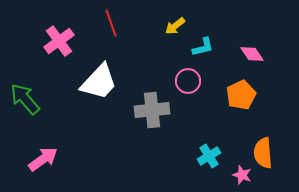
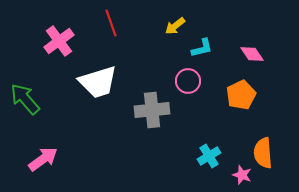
cyan L-shape: moved 1 px left, 1 px down
white trapezoid: moved 1 px left; rotated 30 degrees clockwise
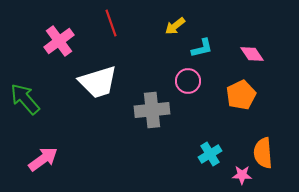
cyan cross: moved 1 px right, 2 px up
pink star: rotated 18 degrees counterclockwise
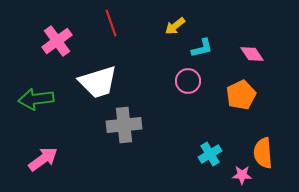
pink cross: moved 2 px left
green arrow: moved 11 px right; rotated 56 degrees counterclockwise
gray cross: moved 28 px left, 15 px down
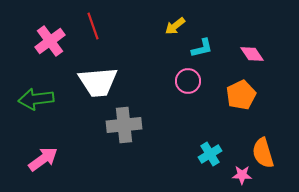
red line: moved 18 px left, 3 px down
pink cross: moved 7 px left
white trapezoid: rotated 12 degrees clockwise
orange semicircle: rotated 12 degrees counterclockwise
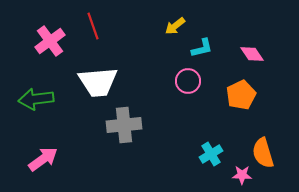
cyan cross: moved 1 px right
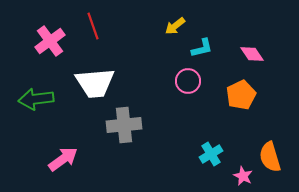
white trapezoid: moved 3 px left, 1 px down
orange semicircle: moved 7 px right, 4 px down
pink arrow: moved 20 px right
pink star: moved 1 px right, 1 px down; rotated 24 degrees clockwise
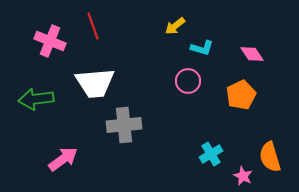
pink cross: rotated 32 degrees counterclockwise
cyan L-shape: rotated 30 degrees clockwise
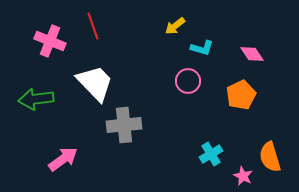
white trapezoid: rotated 129 degrees counterclockwise
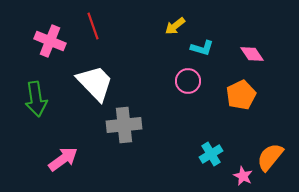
green arrow: rotated 92 degrees counterclockwise
orange semicircle: rotated 56 degrees clockwise
